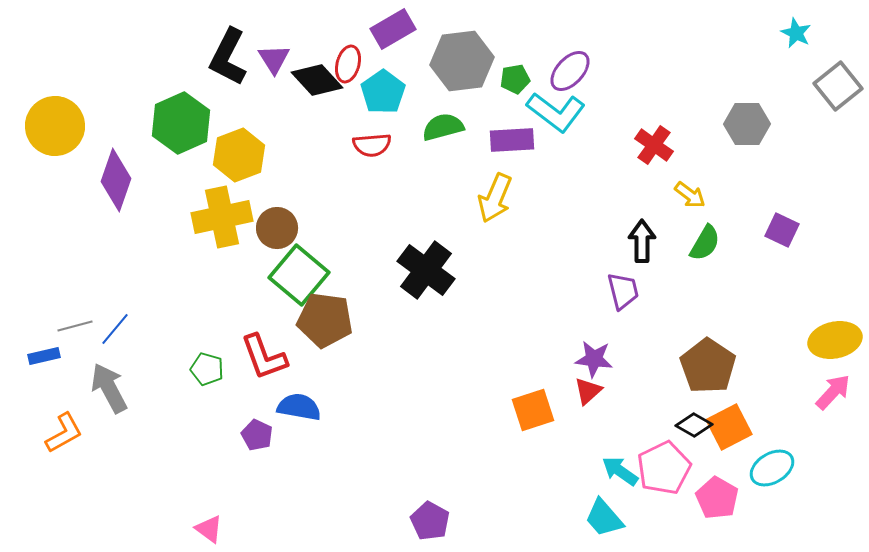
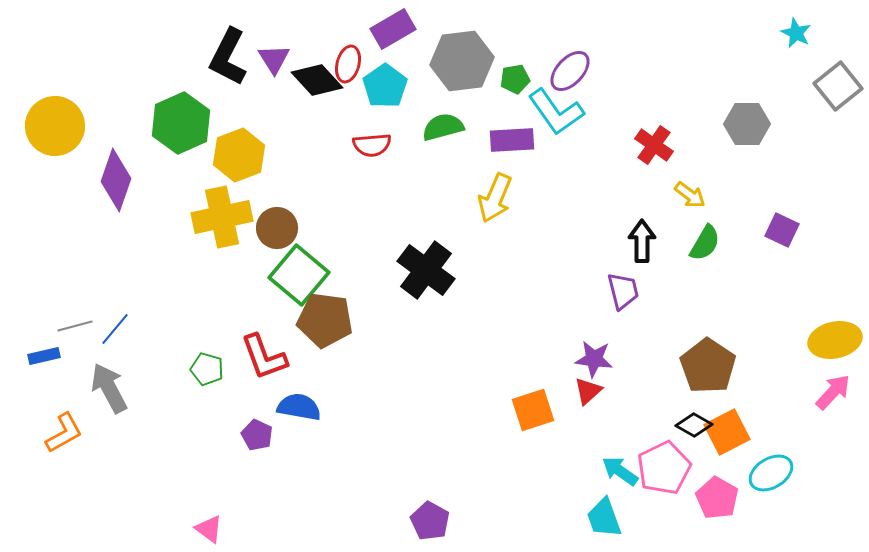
cyan pentagon at (383, 92): moved 2 px right, 6 px up
cyan L-shape at (556, 112): rotated 18 degrees clockwise
orange square at (729, 427): moved 2 px left, 5 px down
cyan ellipse at (772, 468): moved 1 px left, 5 px down
cyan trapezoid at (604, 518): rotated 21 degrees clockwise
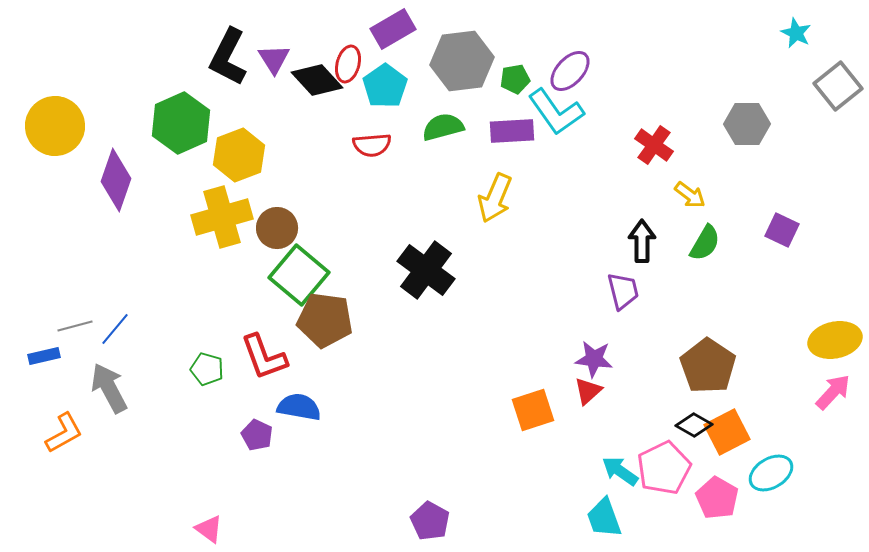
purple rectangle at (512, 140): moved 9 px up
yellow cross at (222, 217): rotated 4 degrees counterclockwise
